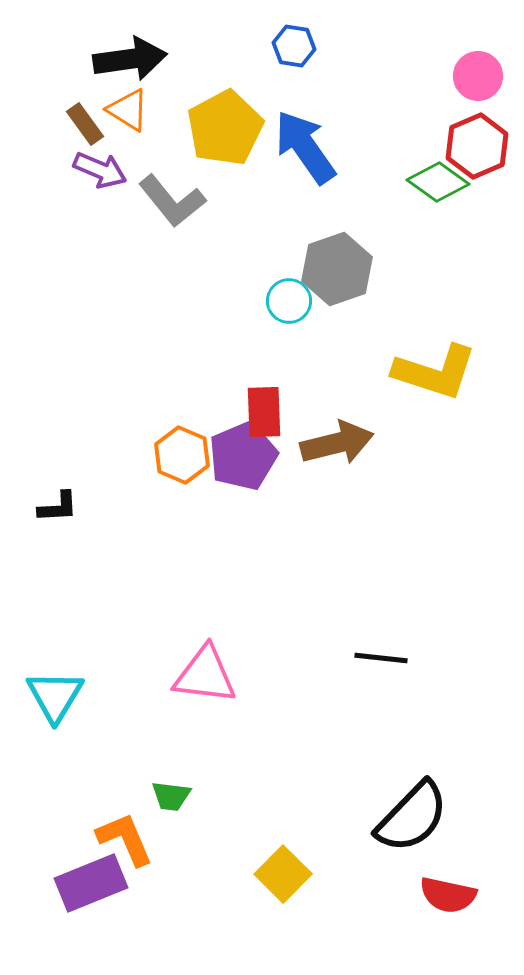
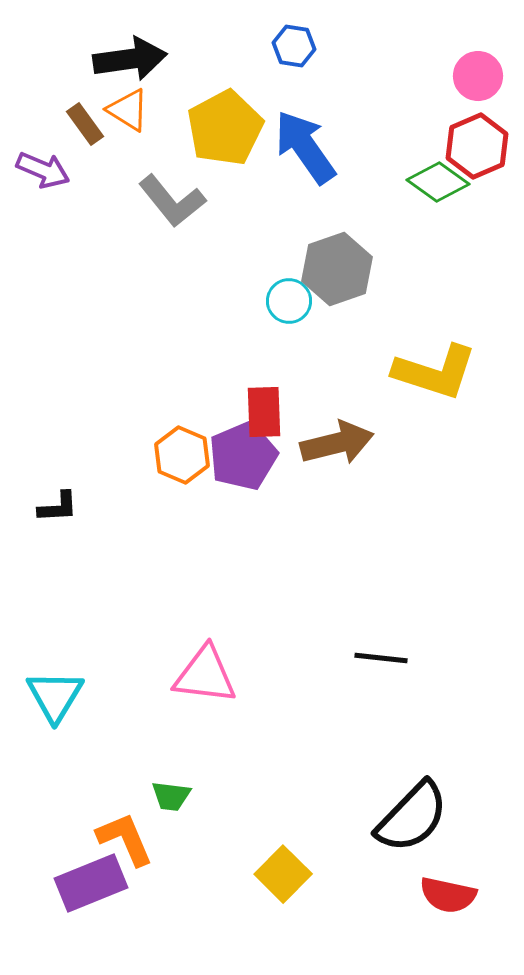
purple arrow: moved 57 px left
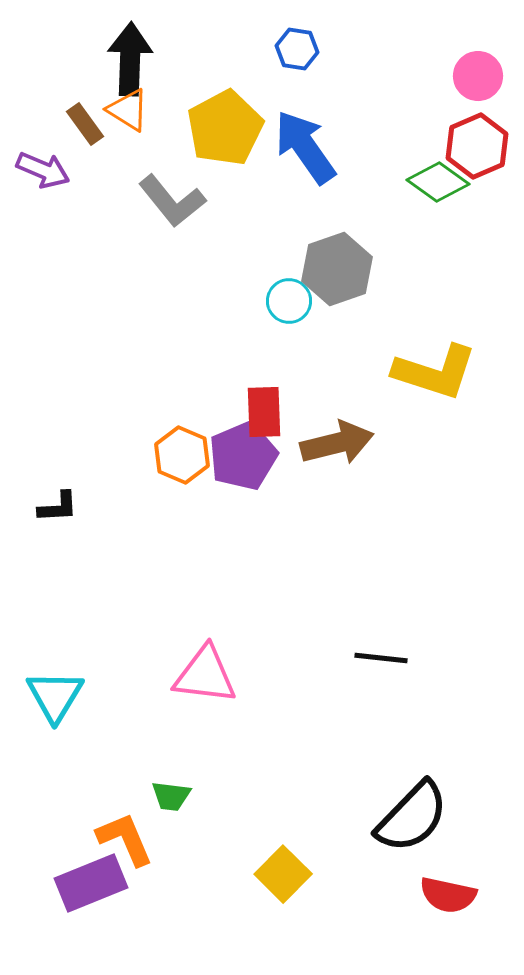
blue hexagon: moved 3 px right, 3 px down
black arrow: rotated 80 degrees counterclockwise
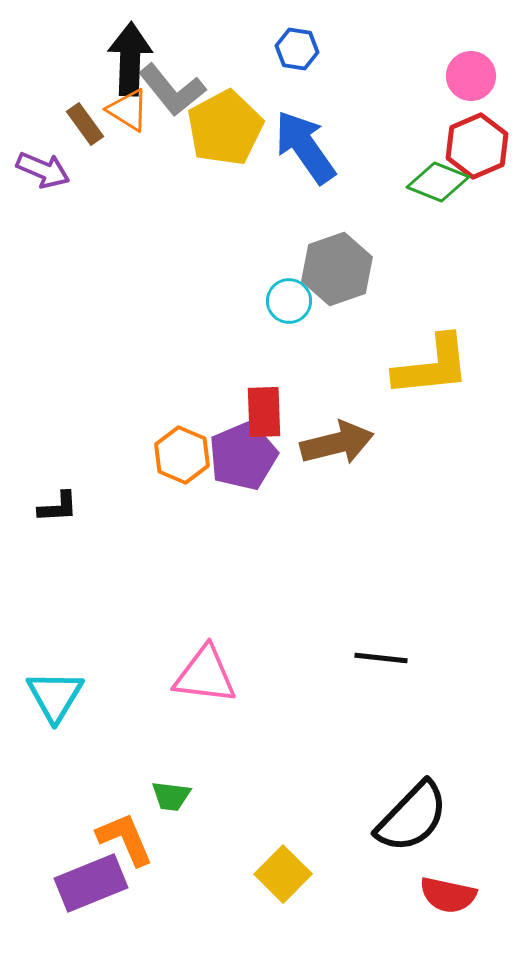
pink circle: moved 7 px left
green diamond: rotated 14 degrees counterclockwise
gray L-shape: moved 111 px up
yellow L-shape: moved 3 px left, 6 px up; rotated 24 degrees counterclockwise
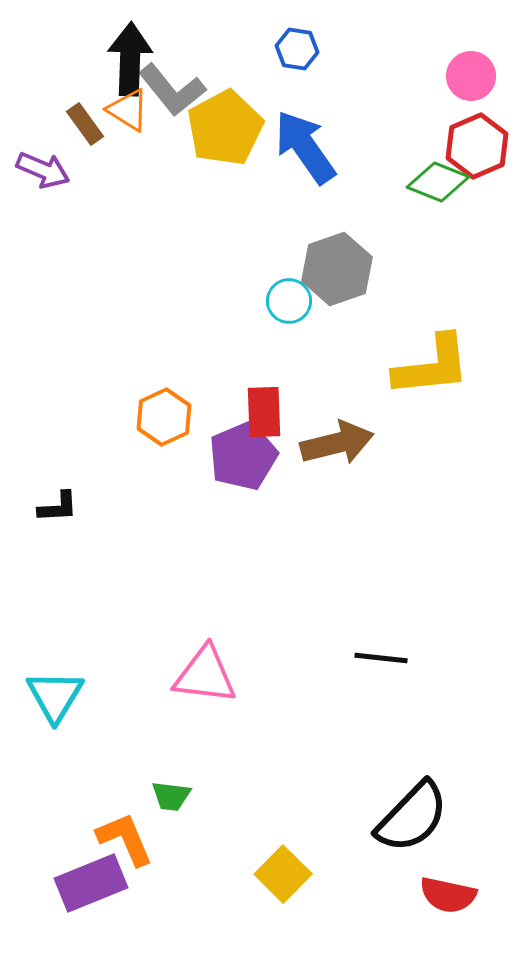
orange hexagon: moved 18 px left, 38 px up; rotated 12 degrees clockwise
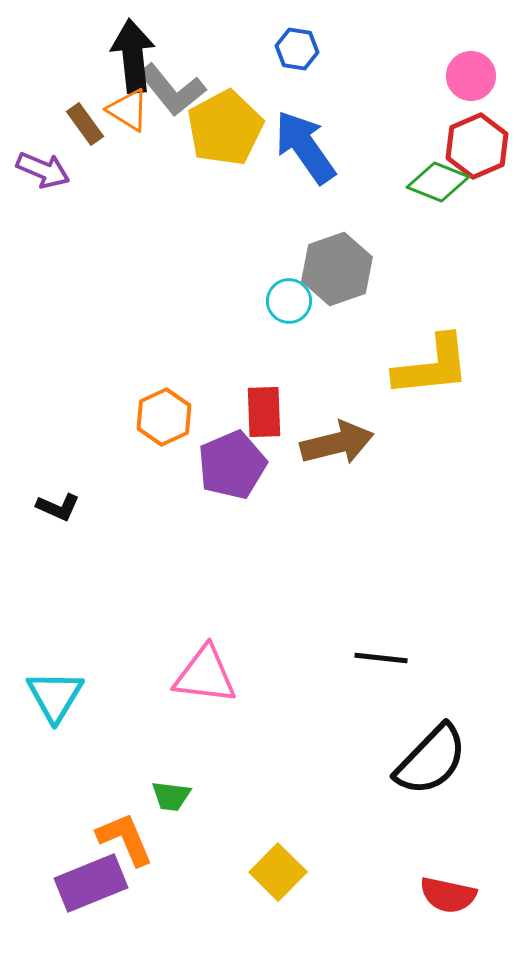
black arrow: moved 3 px right, 3 px up; rotated 8 degrees counterclockwise
purple pentagon: moved 11 px left, 9 px down
black L-shape: rotated 27 degrees clockwise
black semicircle: moved 19 px right, 57 px up
yellow square: moved 5 px left, 2 px up
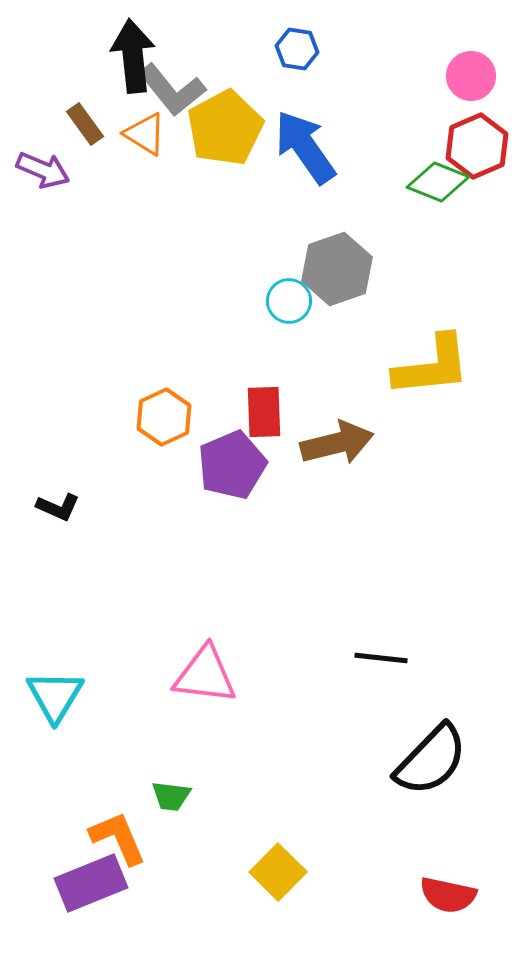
orange triangle: moved 17 px right, 24 px down
orange L-shape: moved 7 px left, 1 px up
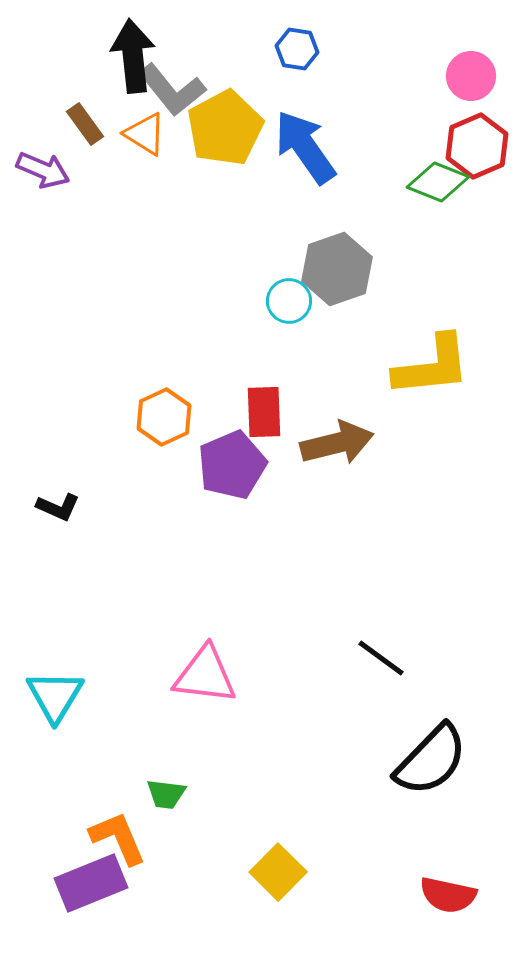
black line: rotated 30 degrees clockwise
green trapezoid: moved 5 px left, 2 px up
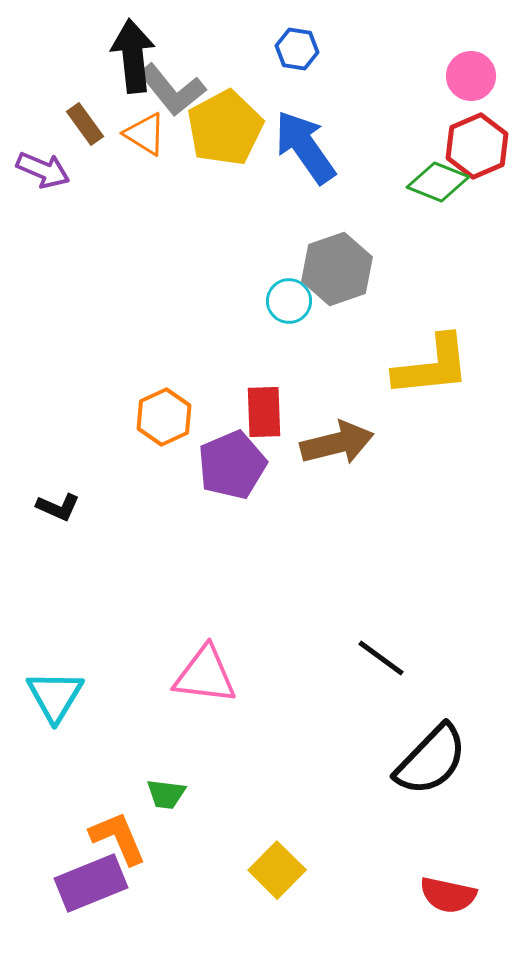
yellow square: moved 1 px left, 2 px up
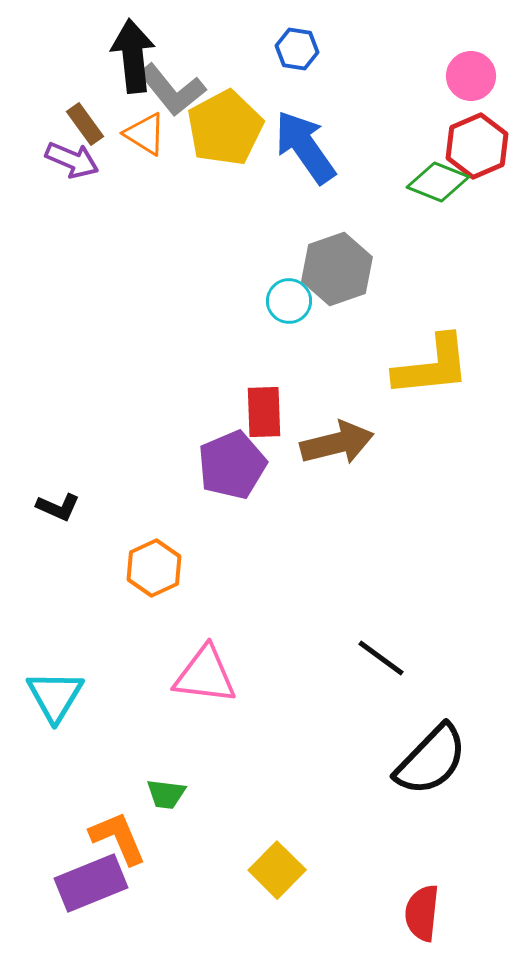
purple arrow: moved 29 px right, 10 px up
orange hexagon: moved 10 px left, 151 px down
red semicircle: moved 26 px left, 18 px down; rotated 84 degrees clockwise
